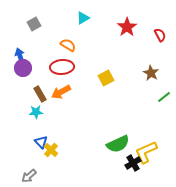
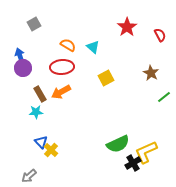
cyan triangle: moved 10 px right, 29 px down; rotated 48 degrees counterclockwise
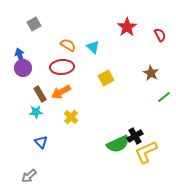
yellow cross: moved 20 px right, 33 px up
black cross: moved 2 px right, 27 px up
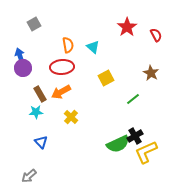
red semicircle: moved 4 px left
orange semicircle: rotated 49 degrees clockwise
green line: moved 31 px left, 2 px down
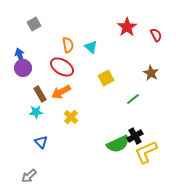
cyan triangle: moved 2 px left
red ellipse: rotated 35 degrees clockwise
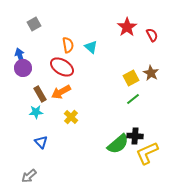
red semicircle: moved 4 px left
yellow square: moved 25 px right
black cross: rotated 35 degrees clockwise
green semicircle: rotated 15 degrees counterclockwise
yellow L-shape: moved 1 px right, 1 px down
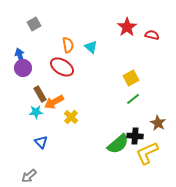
red semicircle: rotated 48 degrees counterclockwise
brown star: moved 7 px right, 50 px down
orange arrow: moved 7 px left, 10 px down
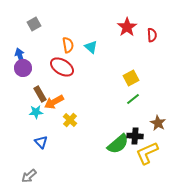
red semicircle: rotated 72 degrees clockwise
yellow cross: moved 1 px left, 3 px down
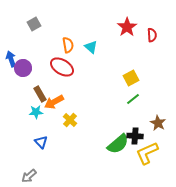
blue arrow: moved 9 px left, 3 px down
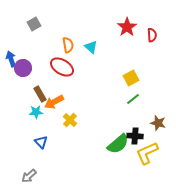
brown star: rotated 14 degrees counterclockwise
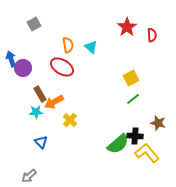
yellow L-shape: rotated 75 degrees clockwise
